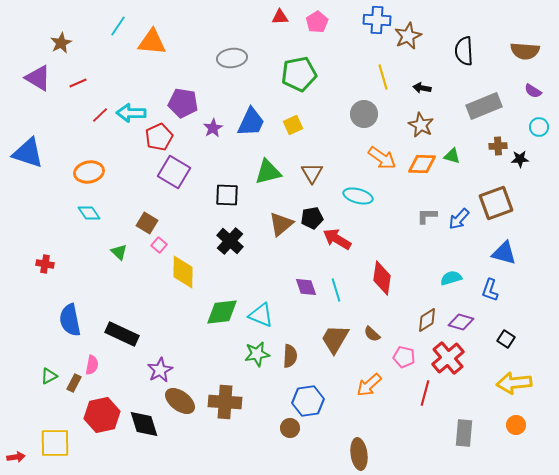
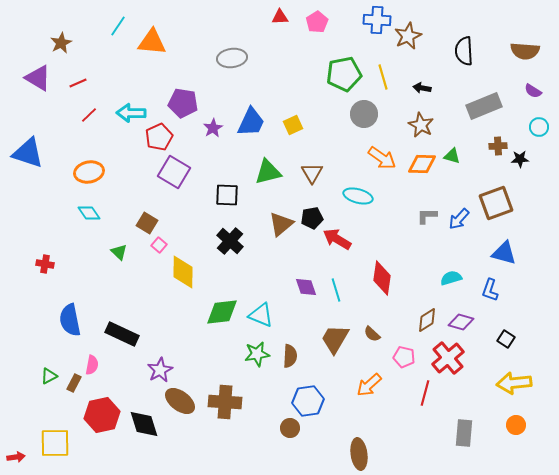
green pentagon at (299, 74): moved 45 px right
red line at (100, 115): moved 11 px left
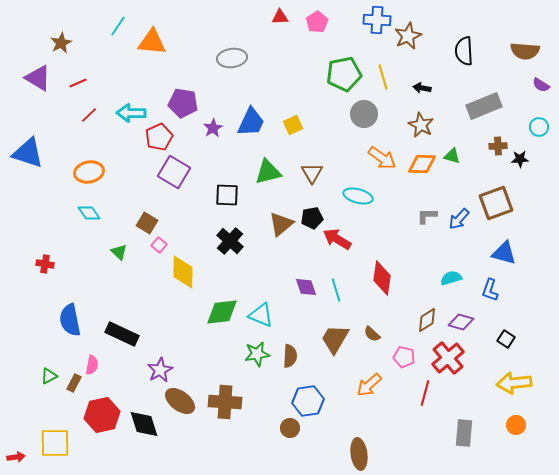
purple semicircle at (533, 91): moved 8 px right, 6 px up
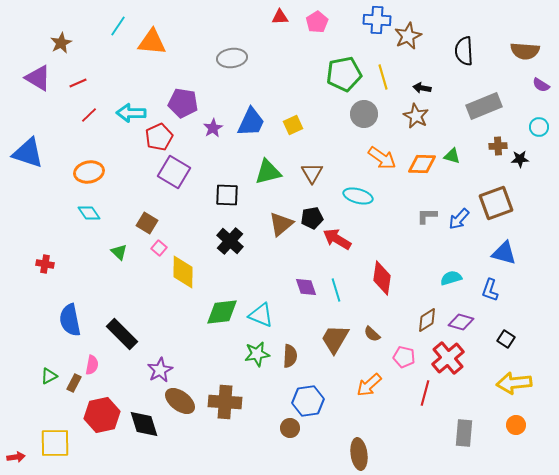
brown star at (421, 125): moved 5 px left, 9 px up
pink square at (159, 245): moved 3 px down
black rectangle at (122, 334): rotated 20 degrees clockwise
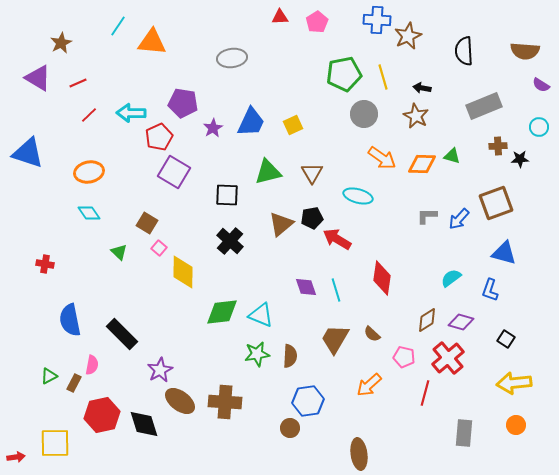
cyan semicircle at (451, 278): rotated 20 degrees counterclockwise
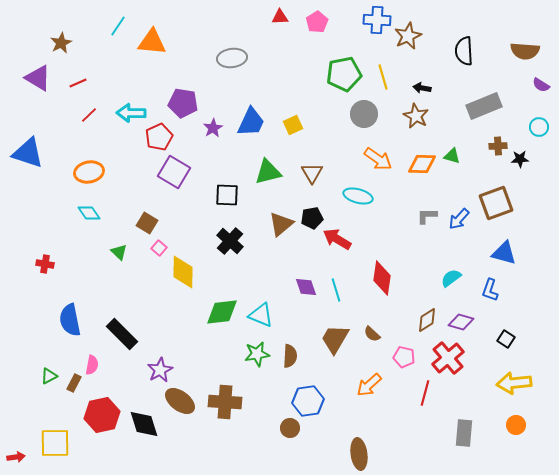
orange arrow at (382, 158): moved 4 px left, 1 px down
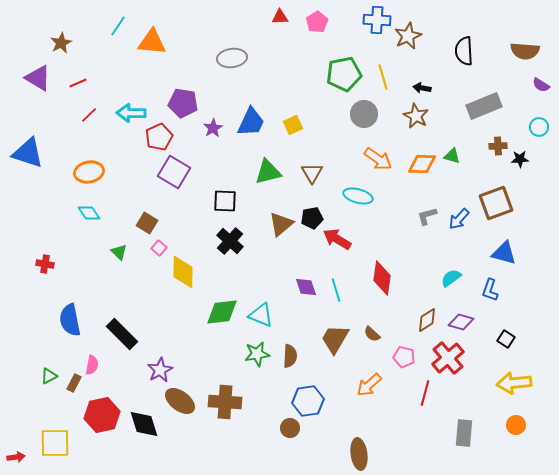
black square at (227, 195): moved 2 px left, 6 px down
gray L-shape at (427, 216): rotated 15 degrees counterclockwise
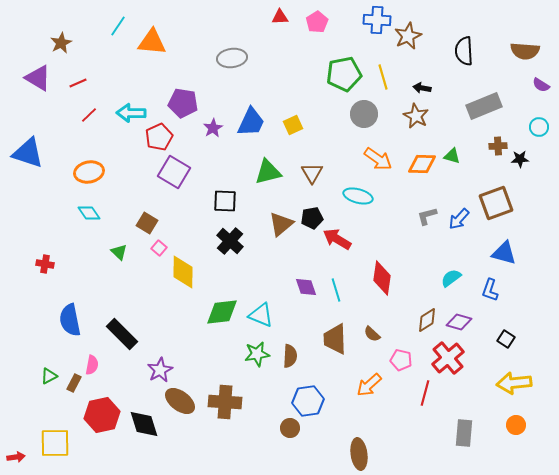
purple diamond at (461, 322): moved 2 px left
brown trapezoid at (335, 339): rotated 32 degrees counterclockwise
pink pentagon at (404, 357): moved 3 px left, 3 px down
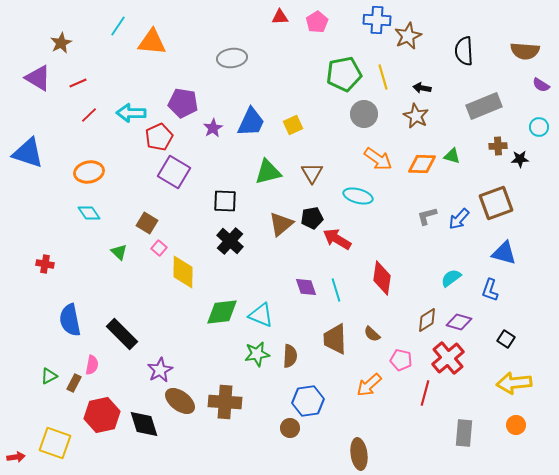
yellow square at (55, 443): rotated 20 degrees clockwise
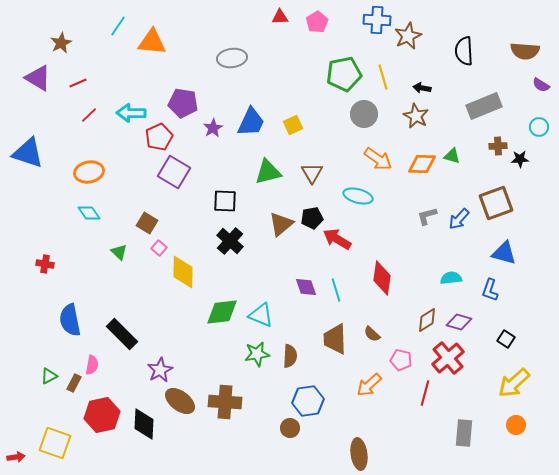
cyan semicircle at (451, 278): rotated 30 degrees clockwise
yellow arrow at (514, 383): rotated 36 degrees counterclockwise
black diamond at (144, 424): rotated 20 degrees clockwise
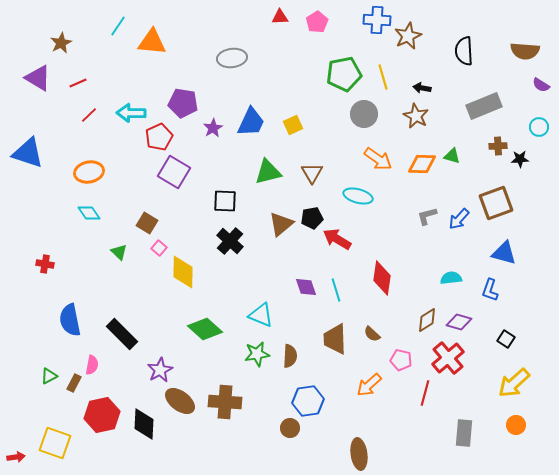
green diamond at (222, 312): moved 17 px left, 17 px down; rotated 48 degrees clockwise
